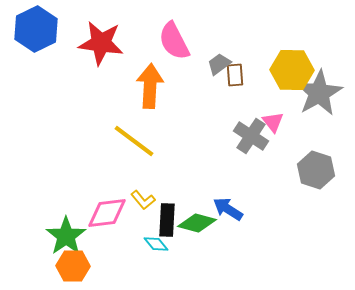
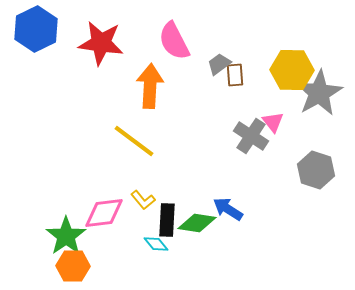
pink diamond: moved 3 px left
green diamond: rotated 6 degrees counterclockwise
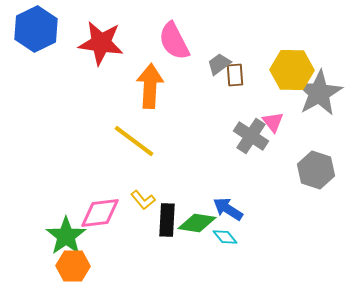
pink diamond: moved 4 px left
cyan diamond: moved 69 px right, 7 px up
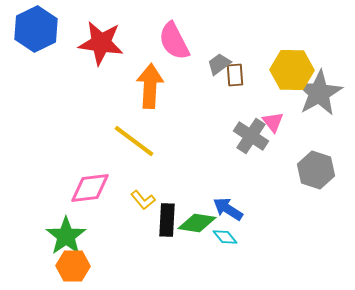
pink diamond: moved 10 px left, 25 px up
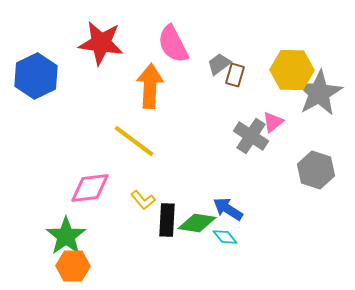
blue hexagon: moved 47 px down
pink semicircle: moved 1 px left, 3 px down
brown rectangle: rotated 20 degrees clockwise
pink triangle: rotated 30 degrees clockwise
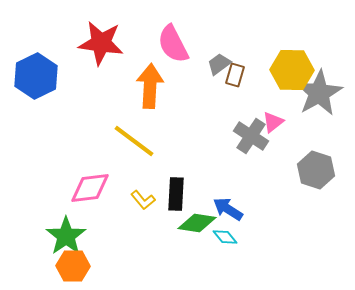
black rectangle: moved 9 px right, 26 px up
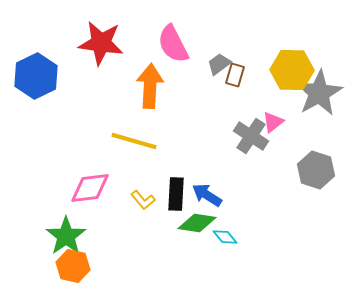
yellow line: rotated 21 degrees counterclockwise
blue arrow: moved 21 px left, 14 px up
orange hexagon: rotated 12 degrees clockwise
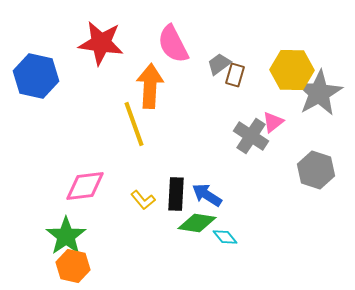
blue hexagon: rotated 21 degrees counterclockwise
yellow line: moved 17 px up; rotated 54 degrees clockwise
pink diamond: moved 5 px left, 2 px up
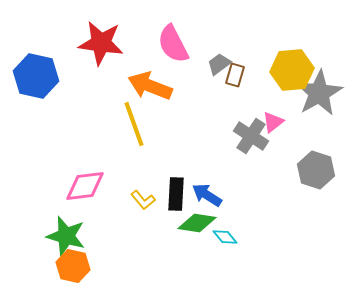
yellow hexagon: rotated 6 degrees counterclockwise
orange arrow: rotated 72 degrees counterclockwise
green star: rotated 21 degrees counterclockwise
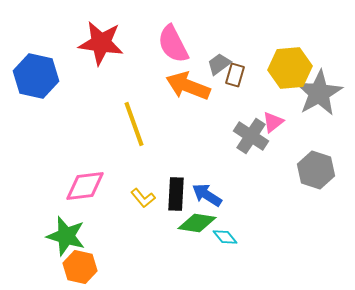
yellow hexagon: moved 2 px left, 2 px up
orange arrow: moved 38 px right
yellow L-shape: moved 2 px up
orange hexagon: moved 7 px right, 1 px down
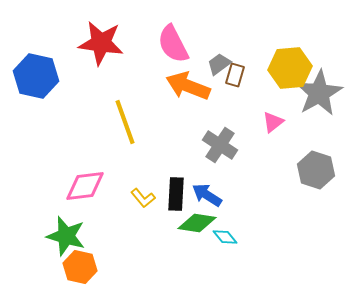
yellow line: moved 9 px left, 2 px up
gray cross: moved 31 px left, 9 px down
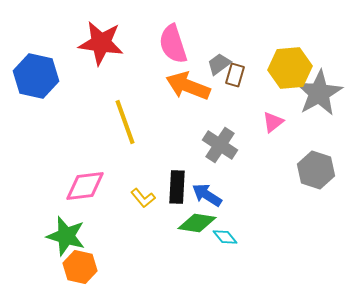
pink semicircle: rotated 9 degrees clockwise
black rectangle: moved 1 px right, 7 px up
